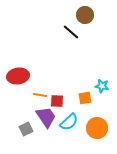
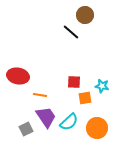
red ellipse: rotated 20 degrees clockwise
red square: moved 17 px right, 19 px up
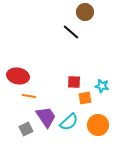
brown circle: moved 3 px up
orange line: moved 11 px left, 1 px down
orange circle: moved 1 px right, 3 px up
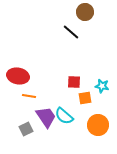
cyan semicircle: moved 5 px left, 6 px up; rotated 84 degrees clockwise
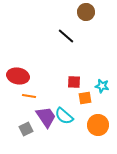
brown circle: moved 1 px right
black line: moved 5 px left, 4 px down
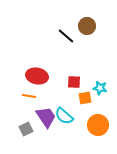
brown circle: moved 1 px right, 14 px down
red ellipse: moved 19 px right
cyan star: moved 2 px left, 2 px down
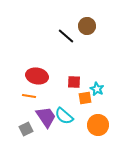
cyan star: moved 3 px left, 1 px down; rotated 16 degrees clockwise
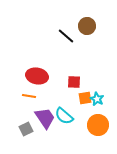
cyan star: moved 10 px down
purple trapezoid: moved 1 px left, 1 px down
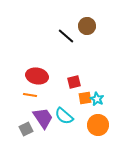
red square: rotated 16 degrees counterclockwise
orange line: moved 1 px right, 1 px up
purple trapezoid: moved 2 px left
